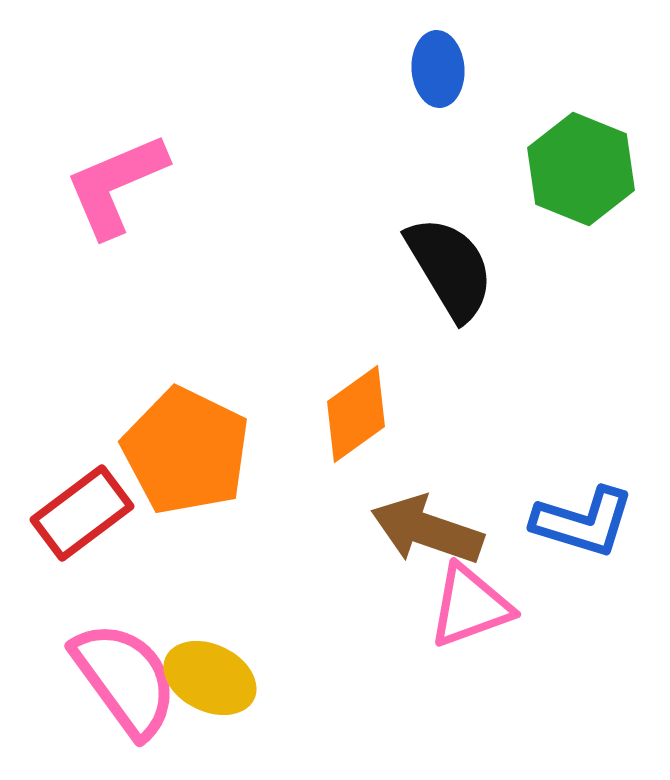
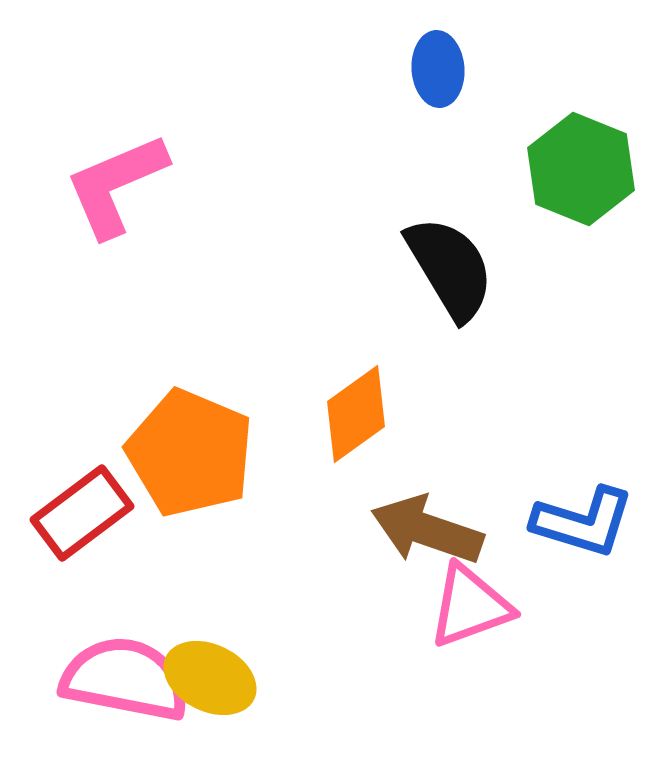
orange pentagon: moved 4 px right, 2 px down; rotated 3 degrees counterclockwise
pink semicircle: rotated 43 degrees counterclockwise
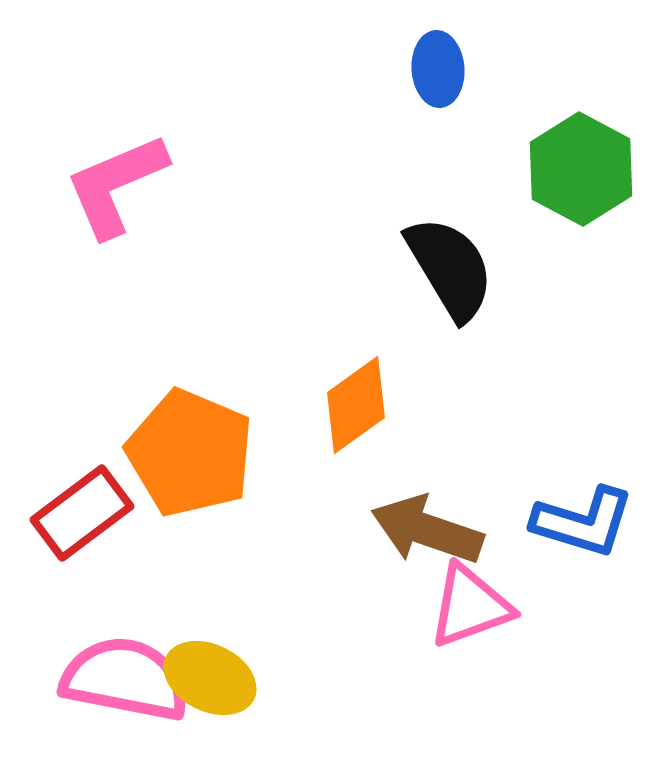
green hexagon: rotated 6 degrees clockwise
orange diamond: moved 9 px up
